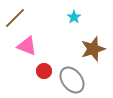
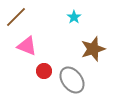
brown line: moved 1 px right, 1 px up
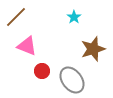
red circle: moved 2 px left
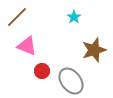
brown line: moved 1 px right
brown star: moved 1 px right, 1 px down
gray ellipse: moved 1 px left, 1 px down
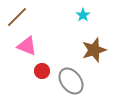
cyan star: moved 9 px right, 2 px up
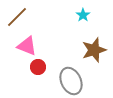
red circle: moved 4 px left, 4 px up
gray ellipse: rotated 12 degrees clockwise
